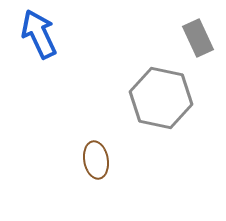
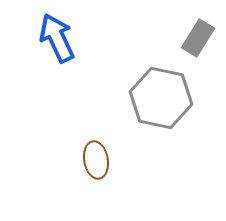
blue arrow: moved 18 px right, 4 px down
gray rectangle: rotated 57 degrees clockwise
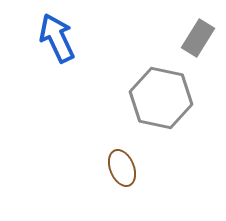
brown ellipse: moved 26 px right, 8 px down; rotated 12 degrees counterclockwise
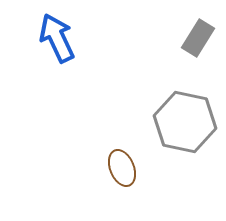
gray hexagon: moved 24 px right, 24 px down
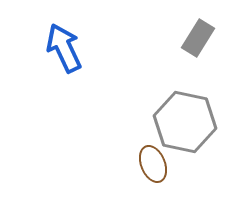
blue arrow: moved 7 px right, 10 px down
brown ellipse: moved 31 px right, 4 px up
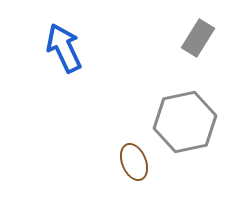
gray hexagon: rotated 24 degrees counterclockwise
brown ellipse: moved 19 px left, 2 px up
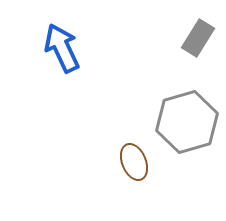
blue arrow: moved 2 px left
gray hexagon: moved 2 px right; rotated 4 degrees counterclockwise
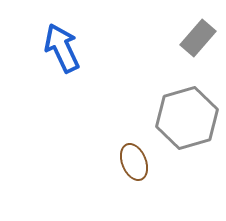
gray rectangle: rotated 9 degrees clockwise
gray hexagon: moved 4 px up
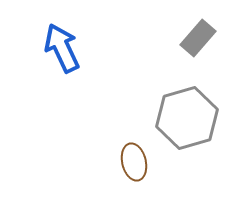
brown ellipse: rotated 9 degrees clockwise
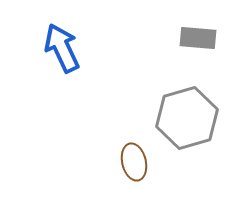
gray rectangle: rotated 54 degrees clockwise
